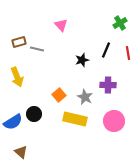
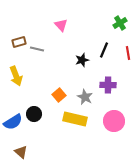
black line: moved 2 px left
yellow arrow: moved 1 px left, 1 px up
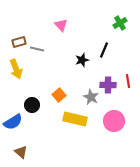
red line: moved 28 px down
yellow arrow: moved 7 px up
gray star: moved 6 px right
black circle: moved 2 px left, 9 px up
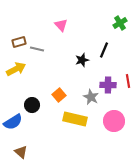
yellow arrow: rotated 96 degrees counterclockwise
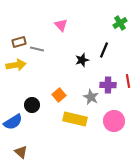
yellow arrow: moved 4 px up; rotated 18 degrees clockwise
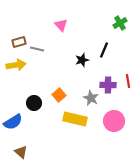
gray star: moved 1 px down
black circle: moved 2 px right, 2 px up
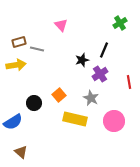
red line: moved 1 px right, 1 px down
purple cross: moved 8 px left, 11 px up; rotated 35 degrees counterclockwise
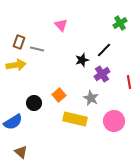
brown rectangle: rotated 56 degrees counterclockwise
black line: rotated 21 degrees clockwise
purple cross: moved 2 px right
